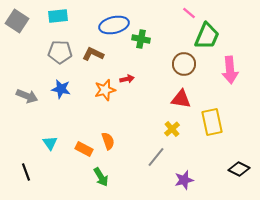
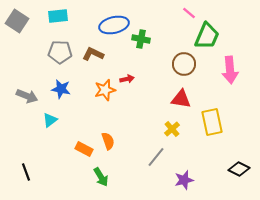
cyan triangle: moved 23 px up; rotated 28 degrees clockwise
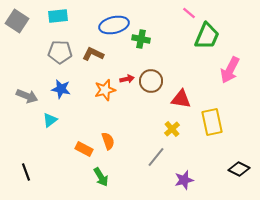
brown circle: moved 33 px left, 17 px down
pink arrow: rotated 32 degrees clockwise
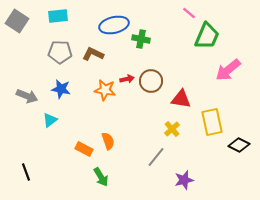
pink arrow: moved 2 px left; rotated 24 degrees clockwise
orange star: rotated 25 degrees clockwise
black diamond: moved 24 px up
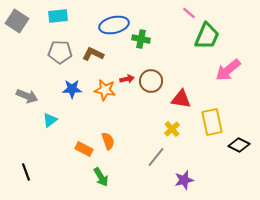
blue star: moved 11 px right; rotated 12 degrees counterclockwise
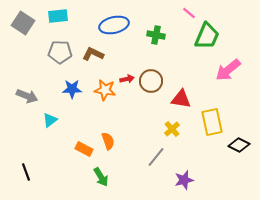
gray square: moved 6 px right, 2 px down
green cross: moved 15 px right, 4 px up
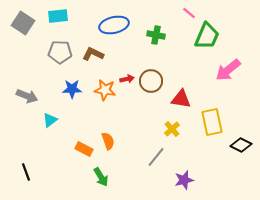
black diamond: moved 2 px right
